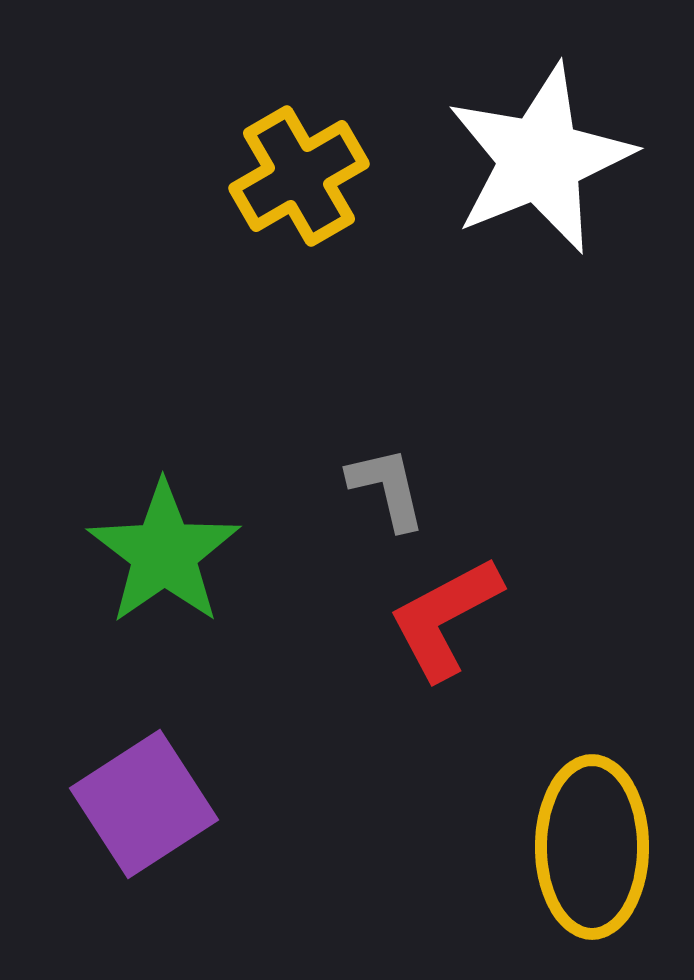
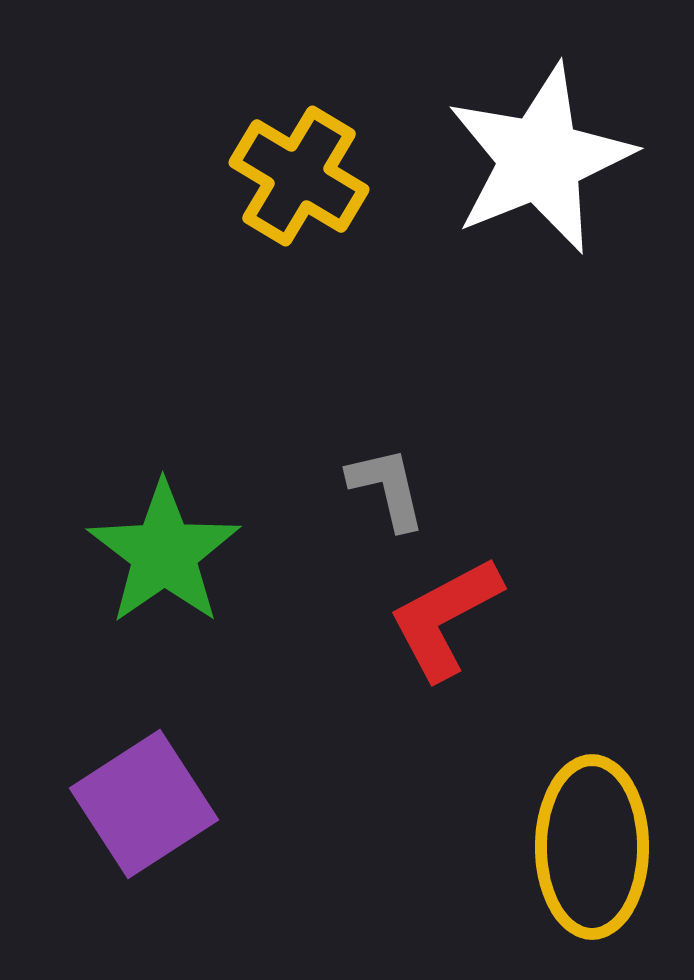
yellow cross: rotated 29 degrees counterclockwise
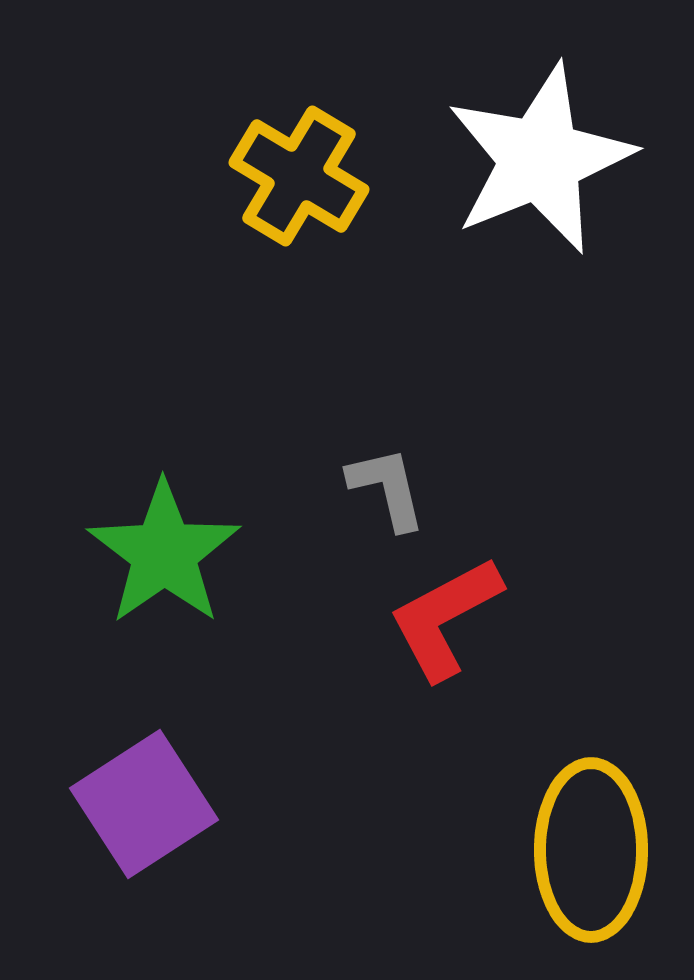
yellow ellipse: moved 1 px left, 3 px down
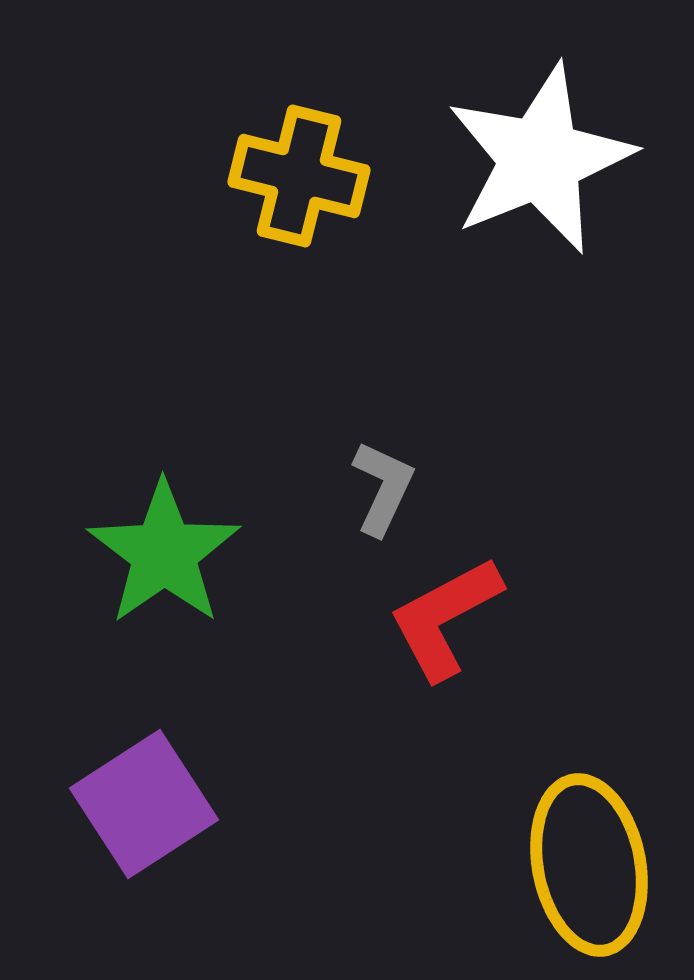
yellow cross: rotated 17 degrees counterclockwise
gray L-shape: moved 4 px left; rotated 38 degrees clockwise
yellow ellipse: moved 2 px left, 15 px down; rotated 11 degrees counterclockwise
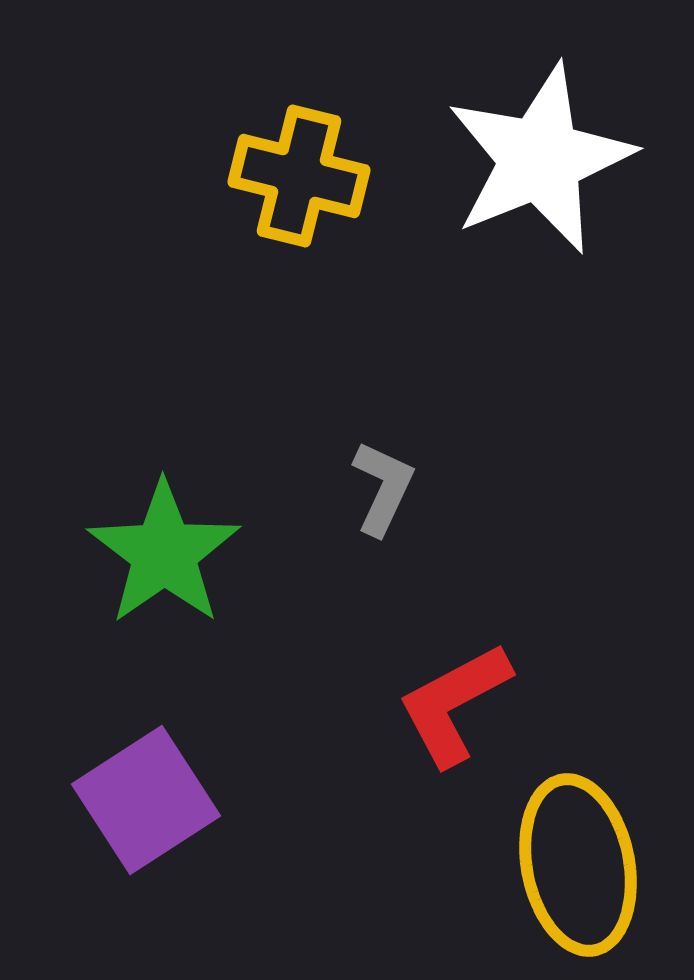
red L-shape: moved 9 px right, 86 px down
purple square: moved 2 px right, 4 px up
yellow ellipse: moved 11 px left
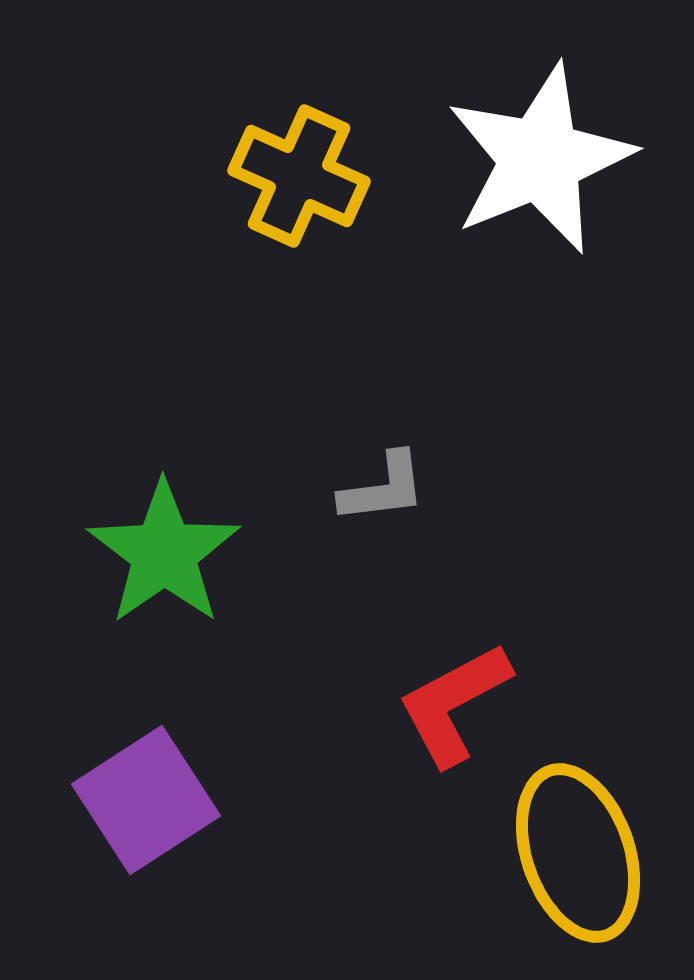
yellow cross: rotated 10 degrees clockwise
gray L-shape: rotated 58 degrees clockwise
yellow ellipse: moved 12 px up; rotated 8 degrees counterclockwise
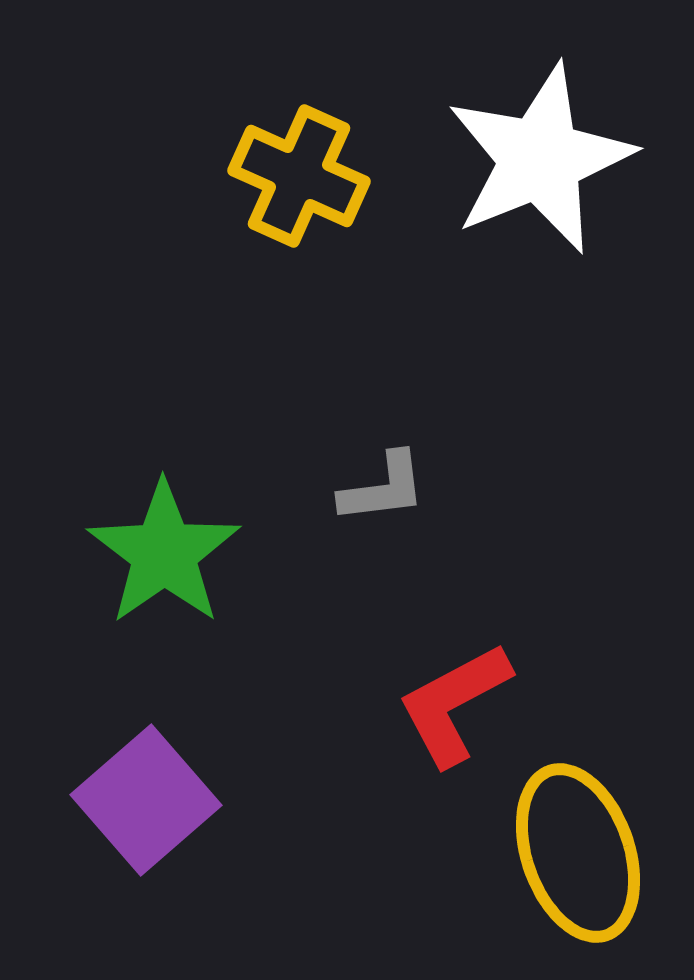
purple square: rotated 8 degrees counterclockwise
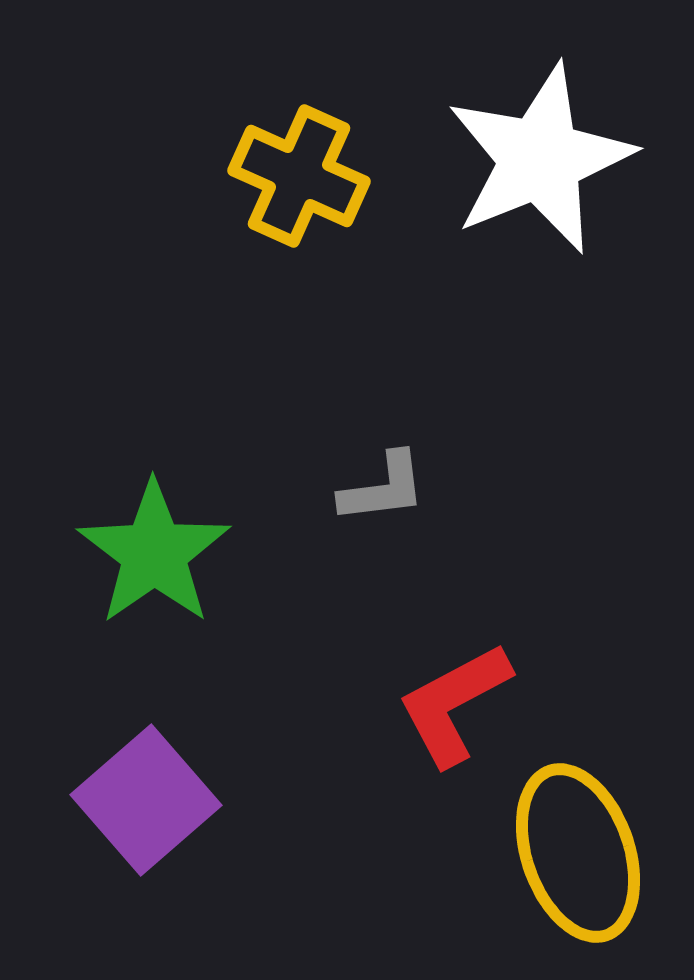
green star: moved 10 px left
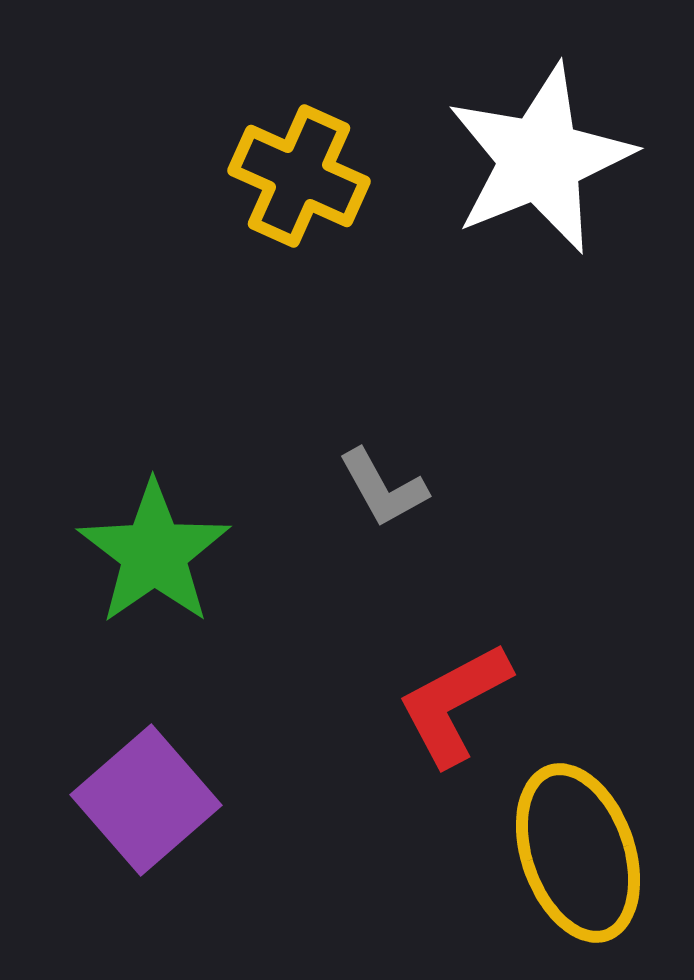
gray L-shape: rotated 68 degrees clockwise
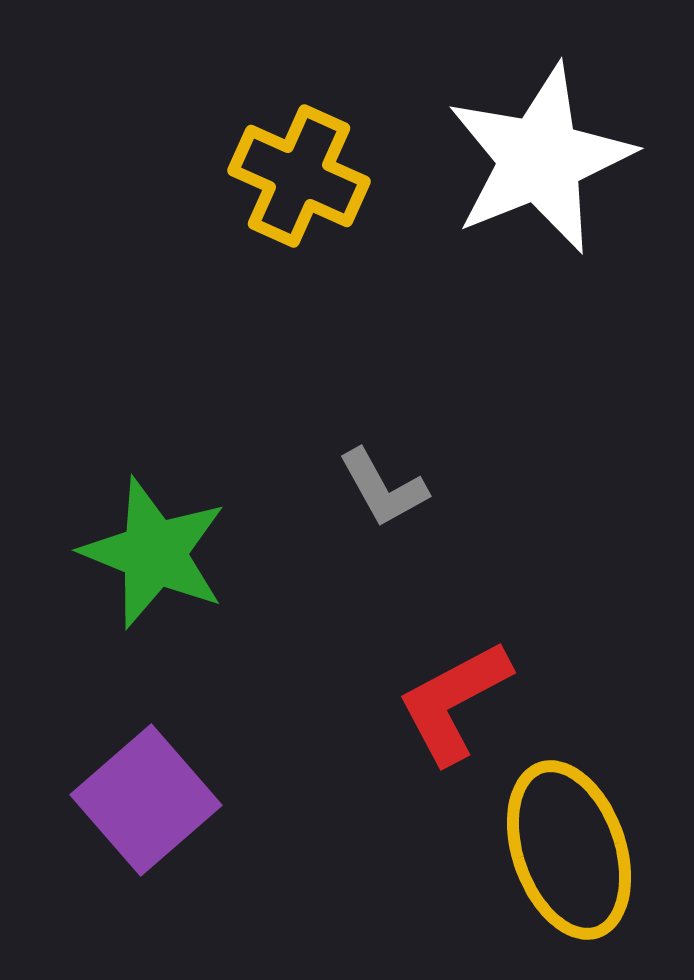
green star: rotated 15 degrees counterclockwise
red L-shape: moved 2 px up
yellow ellipse: moved 9 px left, 3 px up
